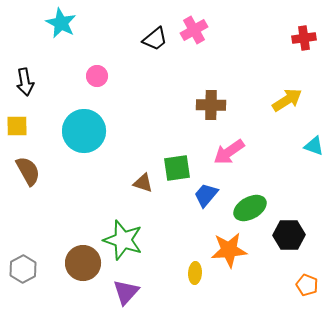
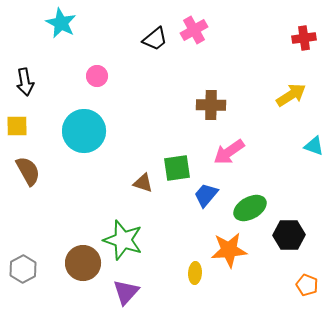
yellow arrow: moved 4 px right, 5 px up
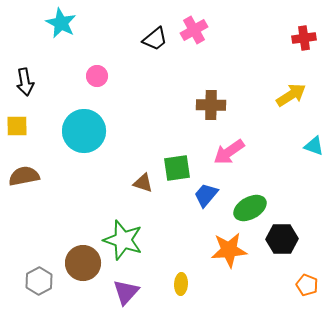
brown semicircle: moved 4 px left, 5 px down; rotated 72 degrees counterclockwise
black hexagon: moved 7 px left, 4 px down
gray hexagon: moved 16 px right, 12 px down
yellow ellipse: moved 14 px left, 11 px down
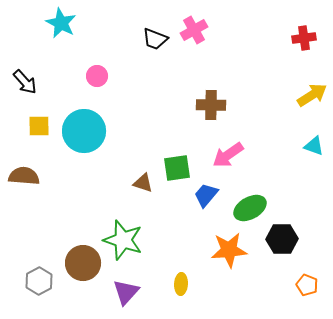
black trapezoid: rotated 60 degrees clockwise
black arrow: rotated 32 degrees counterclockwise
yellow arrow: moved 21 px right
yellow square: moved 22 px right
pink arrow: moved 1 px left, 3 px down
brown semicircle: rotated 16 degrees clockwise
